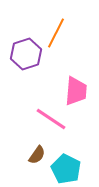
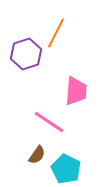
pink line: moved 2 px left, 3 px down
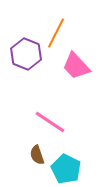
purple hexagon: rotated 20 degrees counterclockwise
pink trapezoid: moved 25 px up; rotated 132 degrees clockwise
pink line: moved 1 px right
brown semicircle: rotated 126 degrees clockwise
